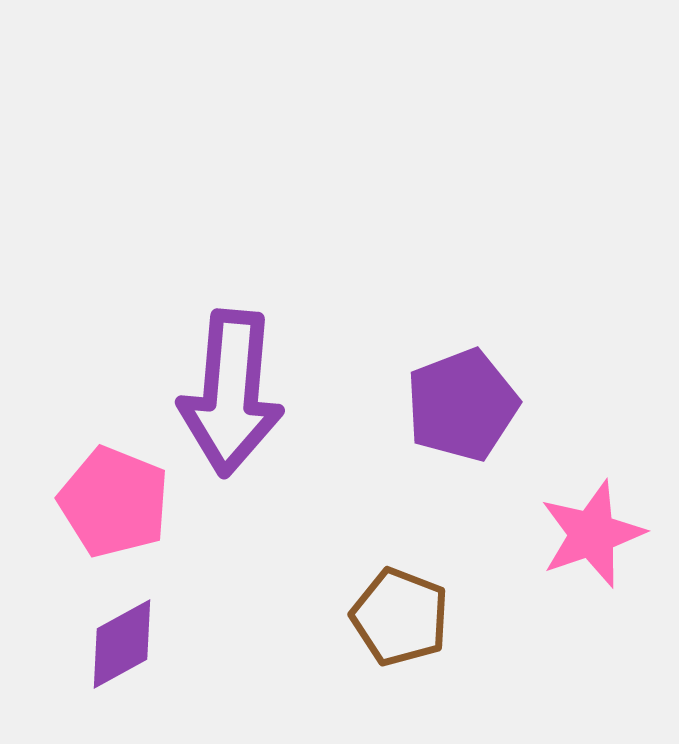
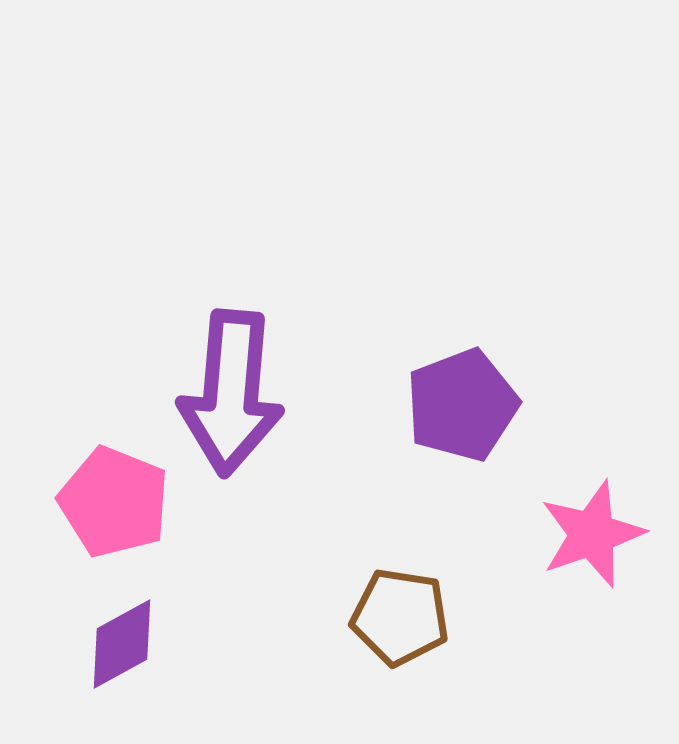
brown pentagon: rotated 12 degrees counterclockwise
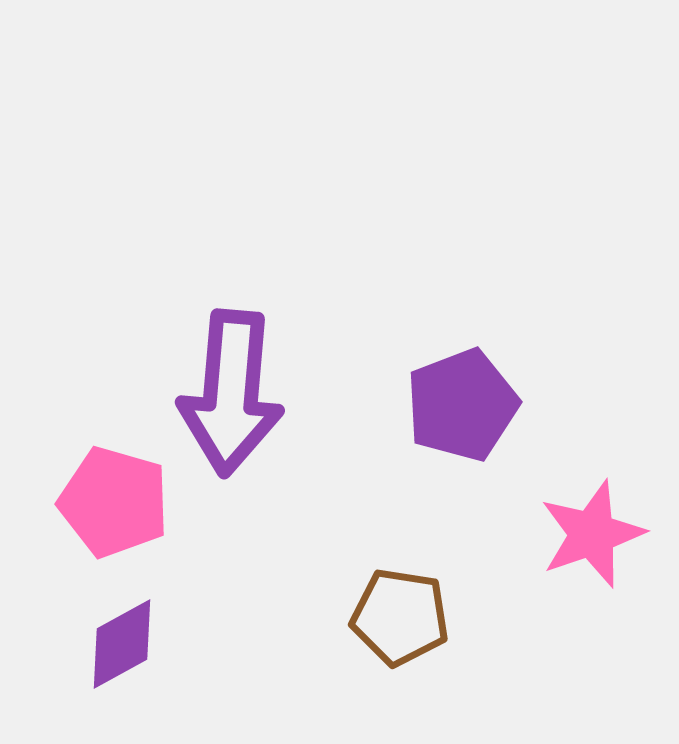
pink pentagon: rotated 6 degrees counterclockwise
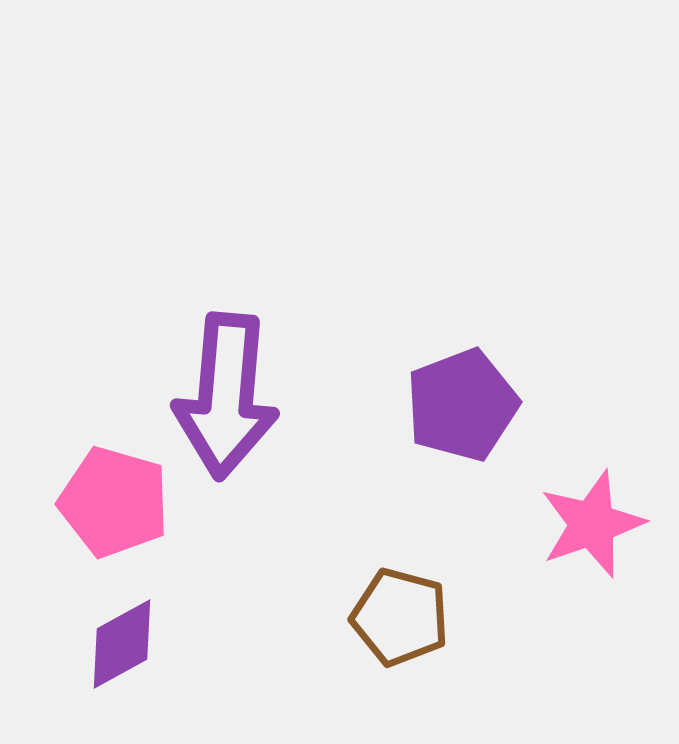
purple arrow: moved 5 px left, 3 px down
pink star: moved 10 px up
brown pentagon: rotated 6 degrees clockwise
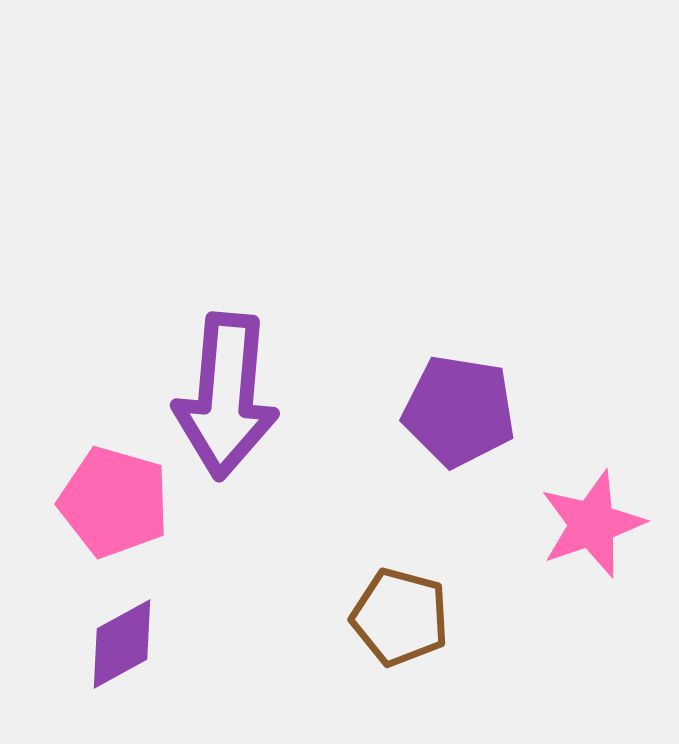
purple pentagon: moved 3 px left, 6 px down; rotated 30 degrees clockwise
